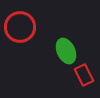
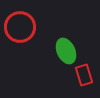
red rectangle: rotated 10 degrees clockwise
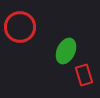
green ellipse: rotated 50 degrees clockwise
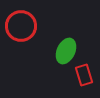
red circle: moved 1 px right, 1 px up
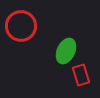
red rectangle: moved 3 px left
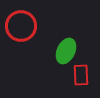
red rectangle: rotated 15 degrees clockwise
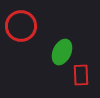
green ellipse: moved 4 px left, 1 px down
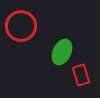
red rectangle: rotated 15 degrees counterclockwise
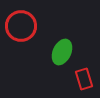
red rectangle: moved 3 px right, 4 px down
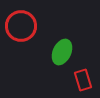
red rectangle: moved 1 px left, 1 px down
